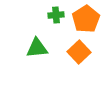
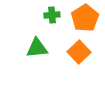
green cross: moved 4 px left
orange pentagon: moved 1 px left, 1 px up
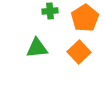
green cross: moved 2 px left, 4 px up
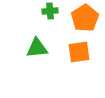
orange square: rotated 35 degrees clockwise
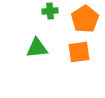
orange pentagon: moved 1 px down
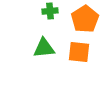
green triangle: moved 7 px right
orange square: rotated 15 degrees clockwise
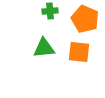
orange pentagon: rotated 16 degrees counterclockwise
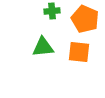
green cross: moved 2 px right
green triangle: moved 1 px left, 1 px up
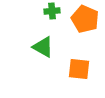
green triangle: rotated 35 degrees clockwise
orange square: moved 17 px down
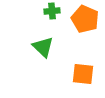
green triangle: rotated 15 degrees clockwise
orange square: moved 4 px right, 5 px down
